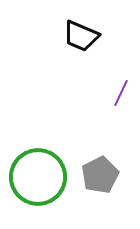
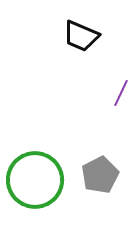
green circle: moved 3 px left, 3 px down
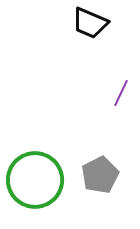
black trapezoid: moved 9 px right, 13 px up
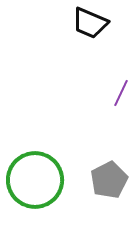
gray pentagon: moved 9 px right, 5 px down
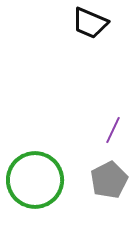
purple line: moved 8 px left, 37 px down
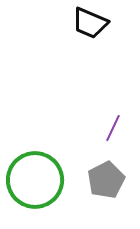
purple line: moved 2 px up
gray pentagon: moved 3 px left
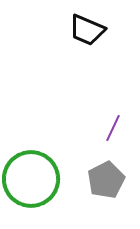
black trapezoid: moved 3 px left, 7 px down
green circle: moved 4 px left, 1 px up
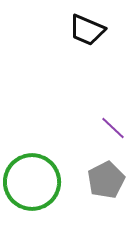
purple line: rotated 72 degrees counterclockwise
green circle: moved 1 px right, 3 px down
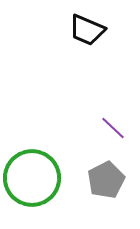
green circle: moved 4 px up
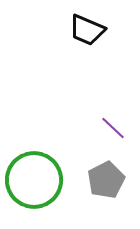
green circle: moved 2 px right, 2 px down
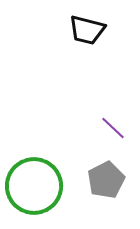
black trapezoid: rotated 9 degrees counterclockwise
green circle: moved 6 px down
